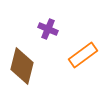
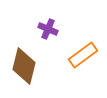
brown diamond: moved 2 px right
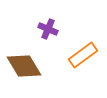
brown diamond: rotated 45 degrees counterclockwise
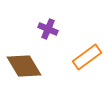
orange rectangle: moved 4 px right, 2 px down
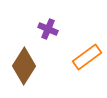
brown diamond: rotated 63 degrees clockwise
